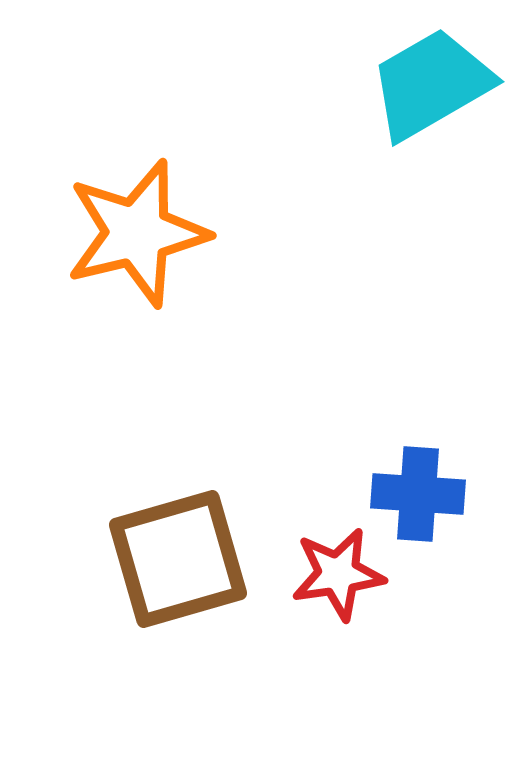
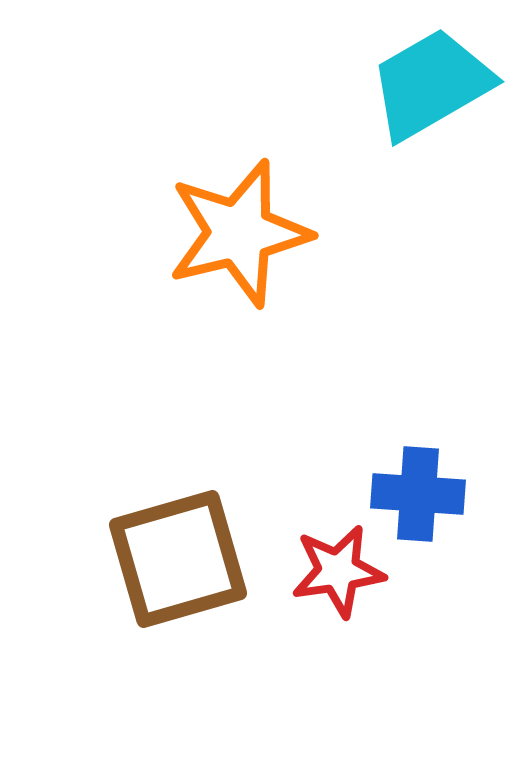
orange star: moved 102 px right
red star: moved 3 px up
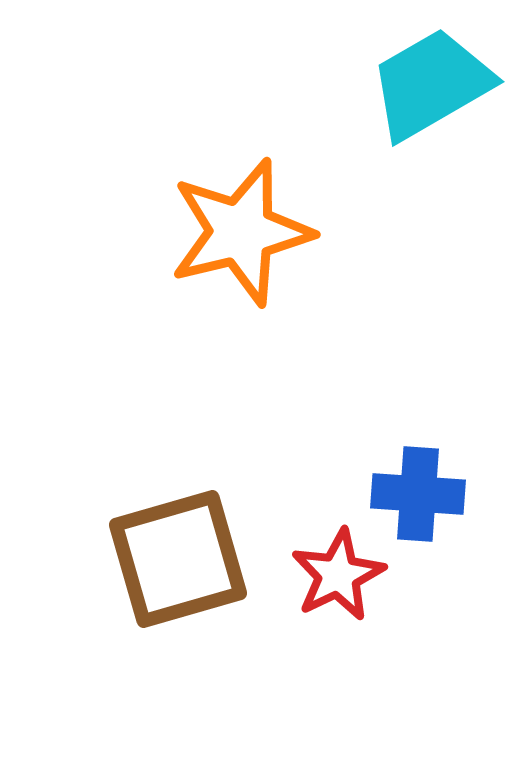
orange star: moved 2 px right, 1 px up
red star: moved 4 px down; rotated 18 degrees counterclockwise
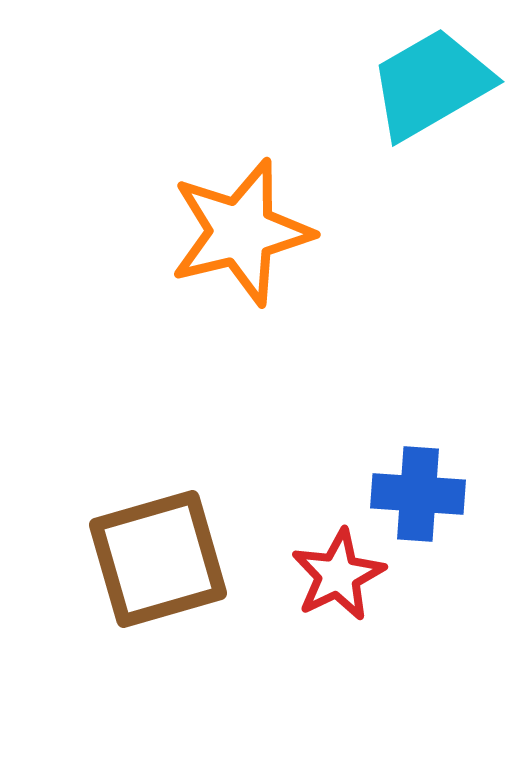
brown square: moved 20 px left
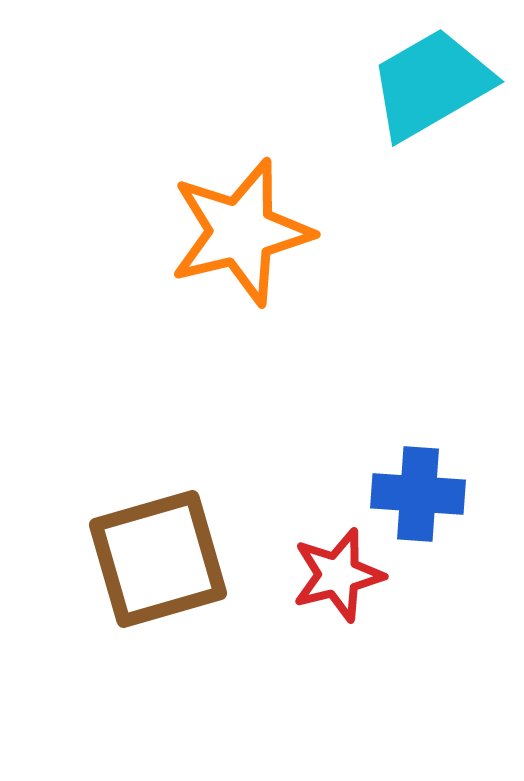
red star: rotated 12 degrees clockwise
